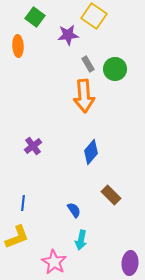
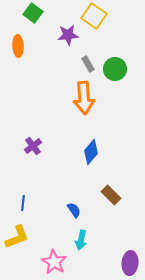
green square: moved 2 px left, 4 px up
orange arrow: moved 2 px down
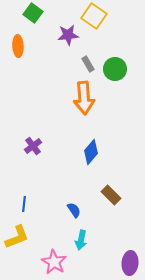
blue line: moved 1 px right, 1 px down
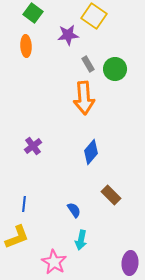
orange ellipse: moved 8 px right
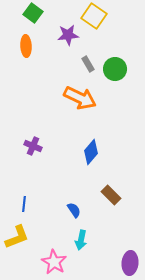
orange arrow: moved 4 px left; rotated 60 degrees counterclockwise
purple cross: rotated 30 degrees counterclockwise
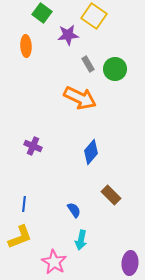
green square: moved 9 px right
yellow L-shape: moved 3 px right
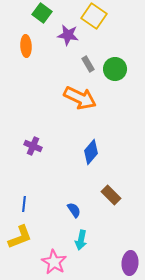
purple star: rotated 15 degrees clockwise
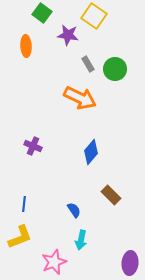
pink star: rotated 20 degrees clockwise
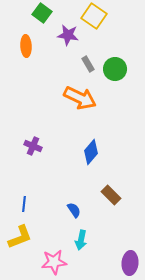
pink star: rotated 15 degrees clockwise
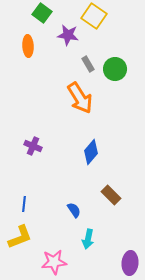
orange ellipse: moved 2 px right
orange arrow: rotated 32 degrees clockwise
cyan arrow: moved 7 px right, 1 px up
